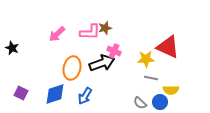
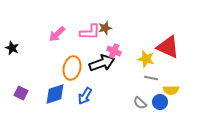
yellow star: rotated 18 degrees clockwise
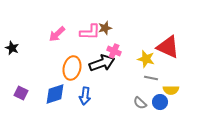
blue arrow: rotated 24 degrees counterclockwise
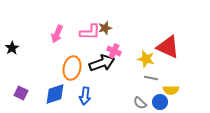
pink arrow: rotated 24 degrees counterclockwise
black star: rotated 16 degrees clockwise
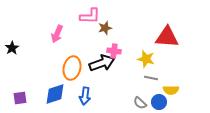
pink L-shape: moved 16 px up
red triangle: moved 1 px left, 10 px up; rotated 20 degrees counterclockwise
pink cross: rotated 16 degrees counterclockwise
purple square: moved 1 px left, 5 px down; rotated 32 degrees counterclockwise
blue circle: moved 1 px left
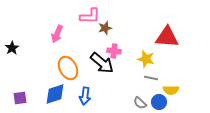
black arrow: rotated 60 degrees clockwise
orange ellipse: moved 4 px left; rotated 40 degrees counterclockwise
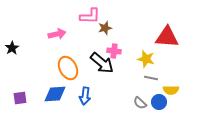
pink arrow: rotated 126 degrees counterclockwise
blue diamond: rotated 15 degrees clockwise
